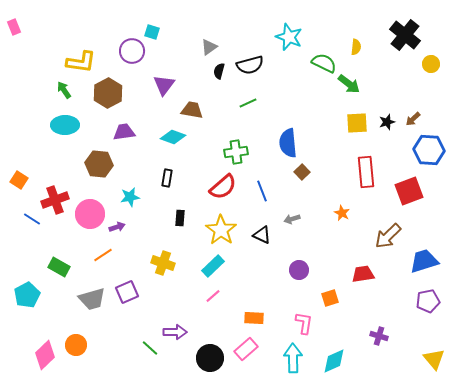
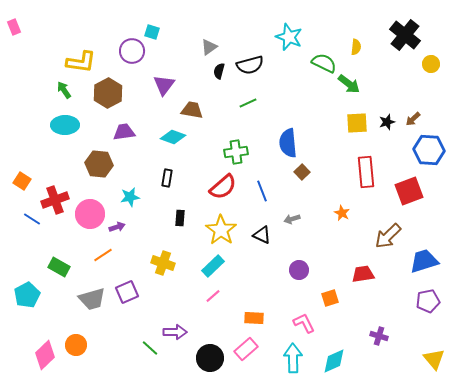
orange square at (19, 180): moved 3 px right, 1 px down
pink L-shape at (304, 323): rotated 35 degrees counterclockwise
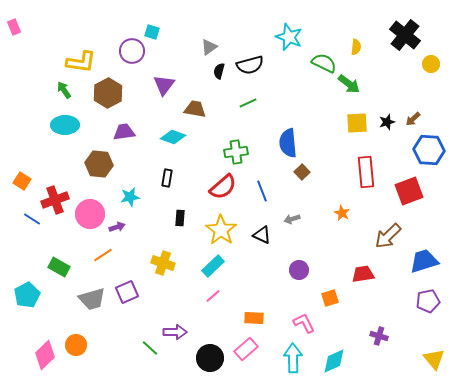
brown trapezoid at (192, 110): moved 3 px right, 1 px up
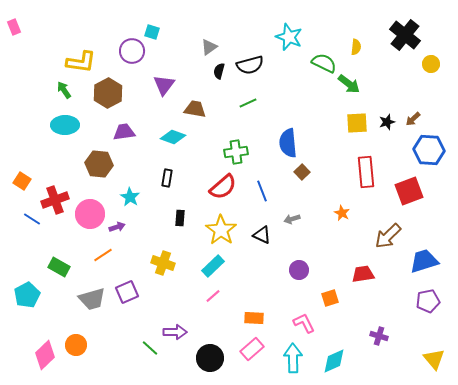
cyan star at (130, 197): rotated 30 degrees counterclockwise
pink rectangle at (246, 349): moved 6 px right
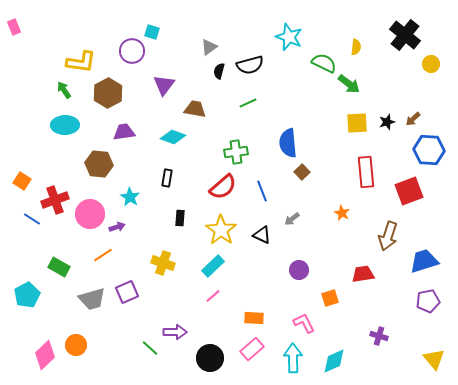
gray arrow at (292, 219): rotated 21 degrees counterclockwise
brown arrow at (388, 236): rotated 28 degrees counterclockwise
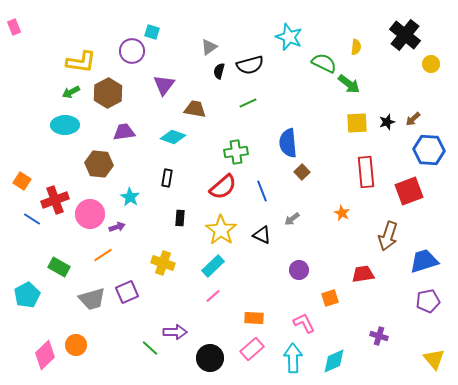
green arrow at (64, 90): moved 7 px right, 2 px down; rotated 84 degrees counterclockwise
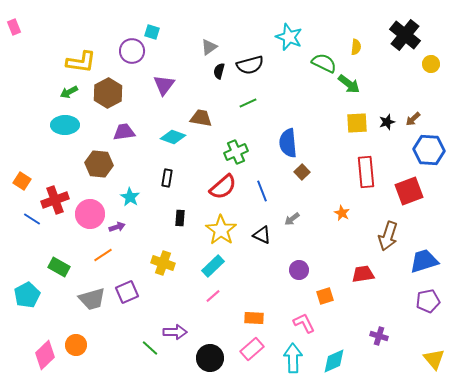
green arrow at (71, 92): moved 2 px left
brown trapezoid at (195, 109): moved 6 px right, 9 px down
green cross at (236, 152): rotated 15 degrees counterclockwise
orange square at (330, 298): moved 5 px left, 2 px up
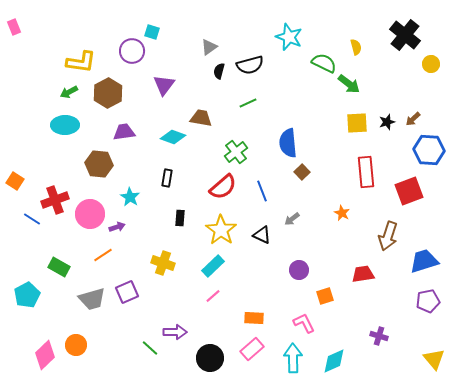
yellow semicircle at (356, 47): rotated 21 degrees counterclockwise
green cross at (236, 152): rotated 15 degrees counterclockwise
orange square at (22, 181): moved 7 px left
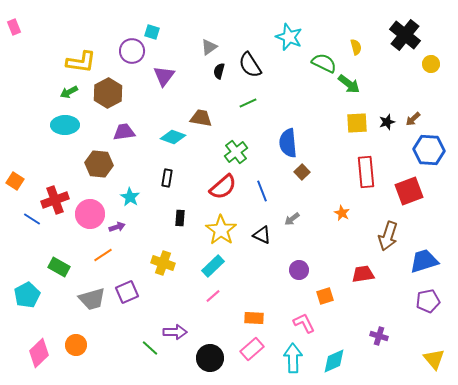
black semicircle at (250, 65): rotated 72 degrees clockwise
purple triangle at (164, 85): moved 9 px up
pink diamond at (45, 355): moved 6 px left, 2 px up
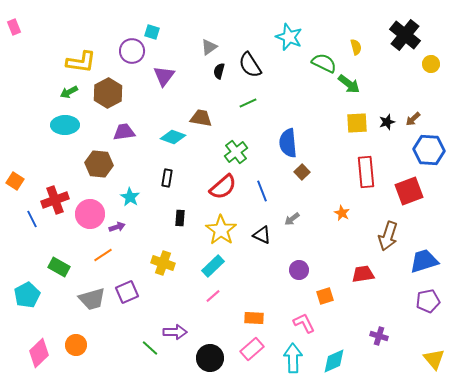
blue line at (32, 219): rotated 30 degrees clockwise
